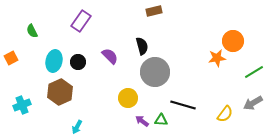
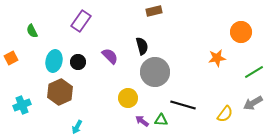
orange circle: moved 8 px right, 9 px up
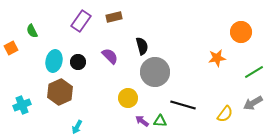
brown rectangle: moved 40 px left, 6 px down
orange square: moved 10 px up
green triangle: moved 1 px left, 1 px down
